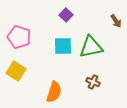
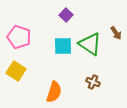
brown arrow: moved 12 px down
green triangle: moved 1 px left, 3 px up; rotated 45 degrees clockwise
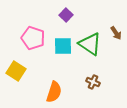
pink pentagon: moved 14 px right, 1 px down
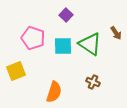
yellow square: rotated 36 degrees clockwise
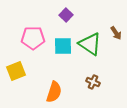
pink pentagon: rotated 20 degrees counterclockwise
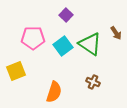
cyan square: rotated 36 degrees counterclockwise
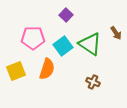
orange semicircle: moved 7 px left, 23 px up
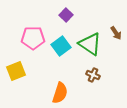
cyan square: moved 2 px left
orange semicircle: moved 13 px right, 24 px down
brown cross: moved 7 px up
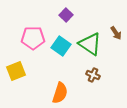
cyan square: rotated 18 degrees counterclockwise
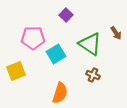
cyan square: moved 5 px left, 8 px down; rotated 24 degrees clockwise
